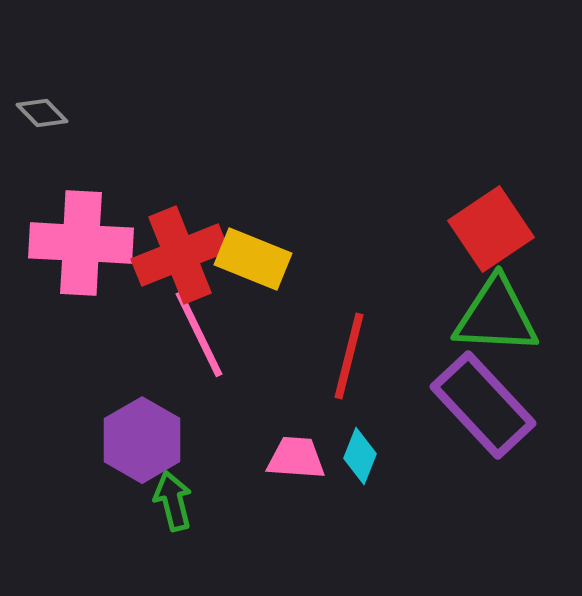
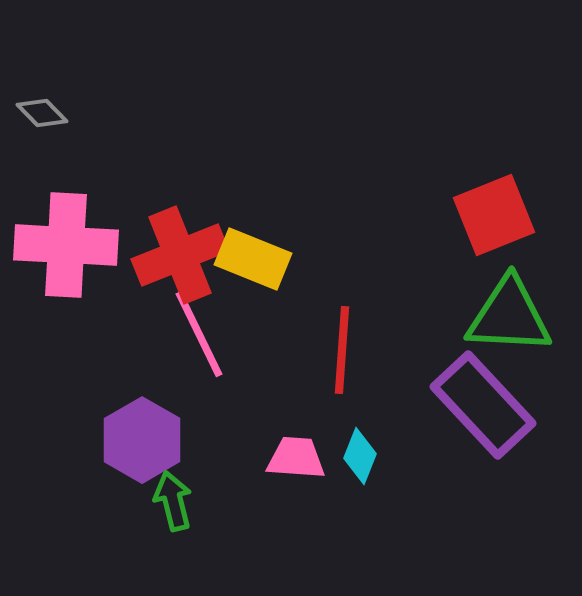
red square: moved 3 px right, 14 px up; rotated 12 degrees clockwise
pink cross: moved 15 px left, 2 px down
green triangle: moved 13 px right
red line: moved 7 px left, 6 px up; rotated 10 degrees counterclockwise
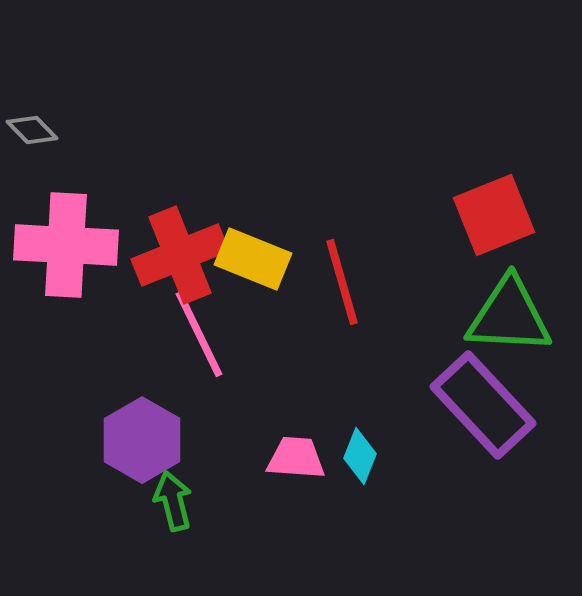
gray diamond: moved 10 px left, 17 px down
red line: moved 68 px up; rotated 20 degrees counterclockwise
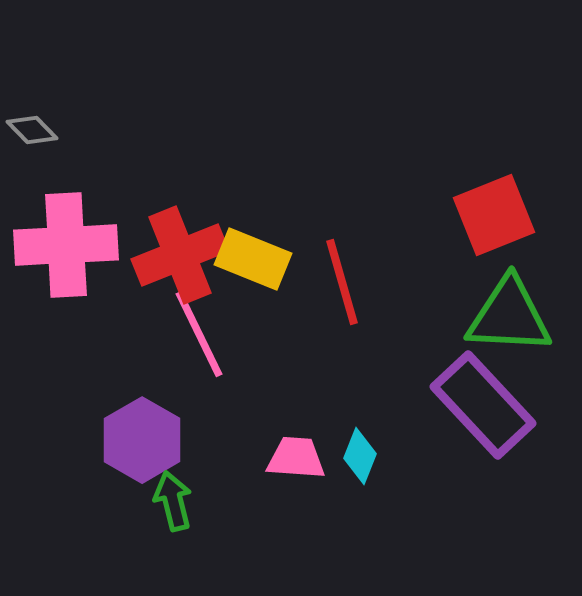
pink cross: rotated 6 degrees counterclockwise
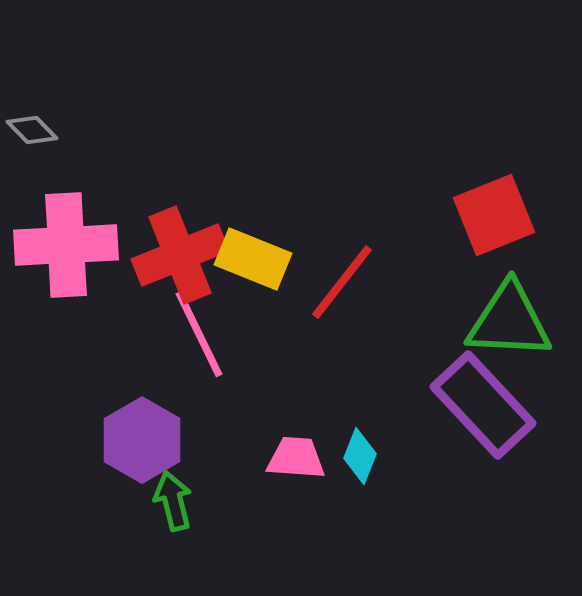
red line: rotated 54 degrees clockwise
green triangle: moved 5 px down
